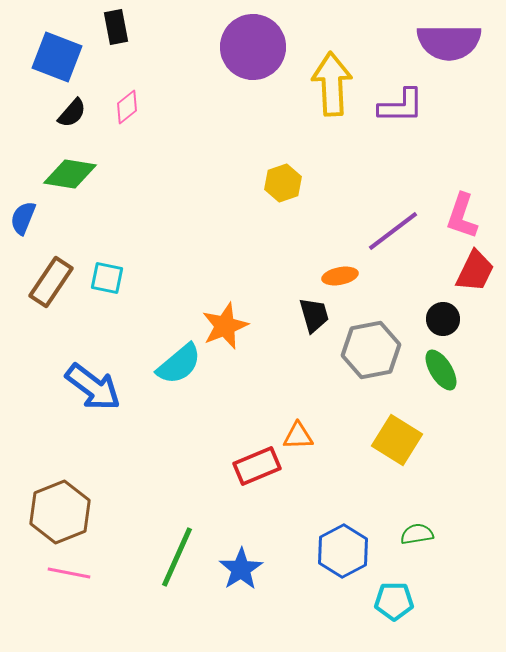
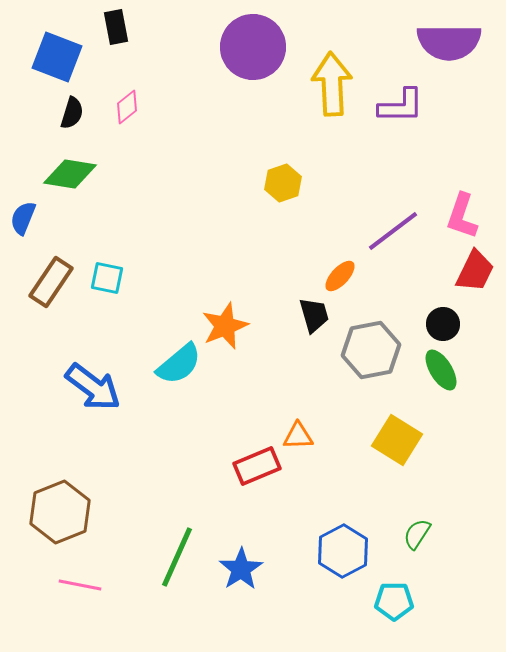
black semicircle: rotated 24 degrees counterclockwise
orange ellipse: rotated 36 degrees counterclockwise
black circle: moved 5 px down
green semicircle: rotated 48 degrees counterclockwise
pink line: moved 11 px right, 12 px down
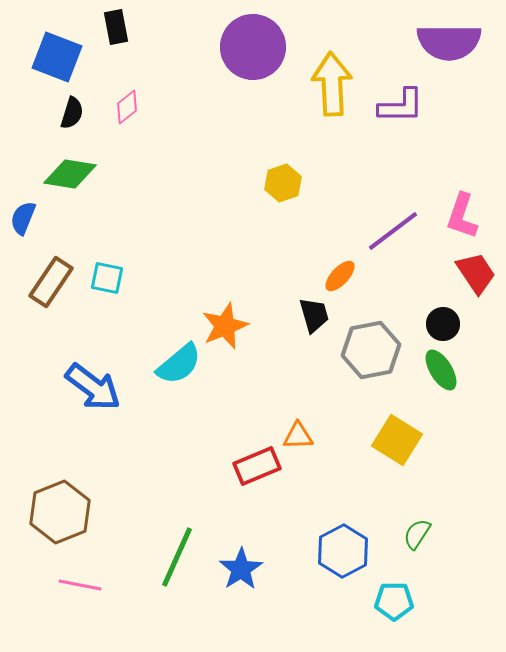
red trapezoid: moved 1 px right, 2 px down; rotated 60 degrees counterclockwise
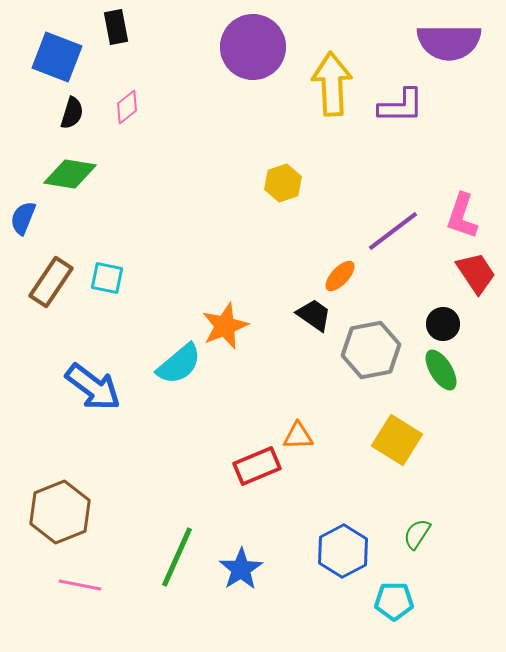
black trapezoid: rotated 39 degrees counterclockwise
